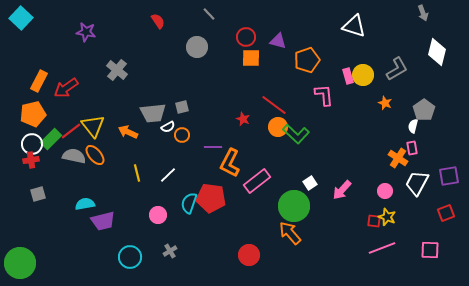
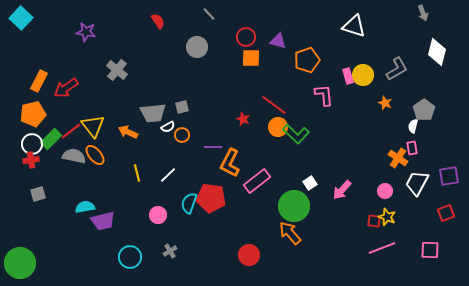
cyan semicircle at (85, 204): moved 3 px down
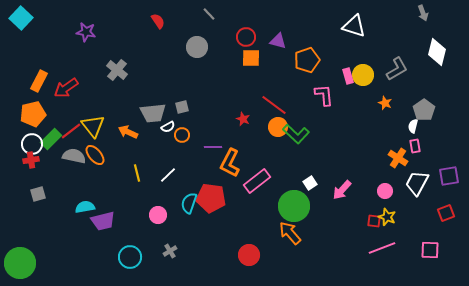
pink rectangle at (412, 148): moved 3 px right, 2 px up
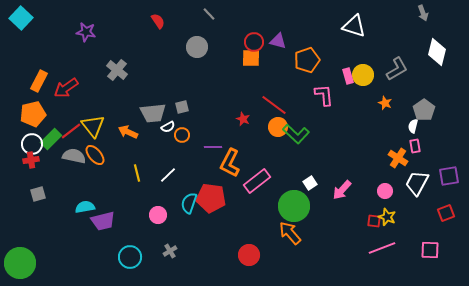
red circle at (246, 37): moved 8 px right, 5 px down
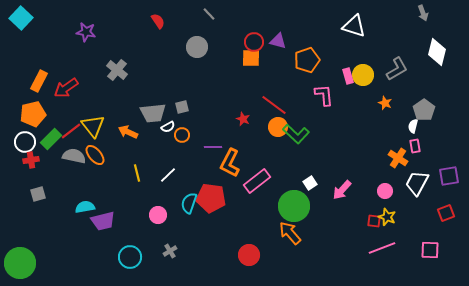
white circle at (32, 144): moved 7 px left, 2 px up
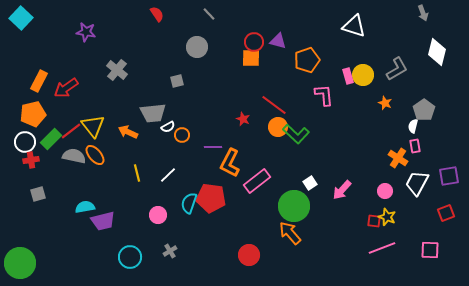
red semicircle at (158, 21): moved 1 px left, 7 px up
gray square at (182, 107): moved 5 px left, 26 px up
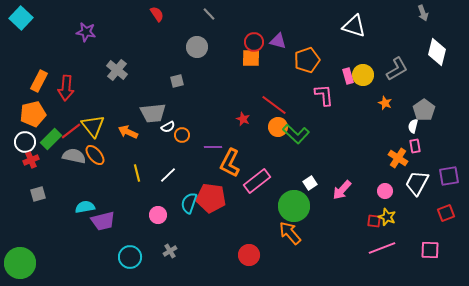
red arrow at (66, 88): rotated 50 degrees counterclockwise
red cross at (31, 160): rotated 14 degrees counterclockwise
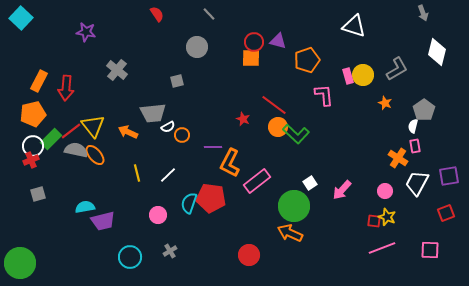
white circle at (25, 142): moved 8 px right, 4 px down
gray semicircle at (74, 156): moved 2 px right, 6 px up
orange arrow at (290, 233): rotated 25 degrees counterclockwise
